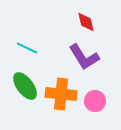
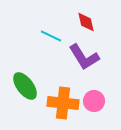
cyan line: moved 24 px right, 12 px up
orange cross: moved 2 px right, 9 px down
pink circle: moved 1 px left
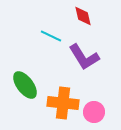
red diamond: moved 3 px left, 6 px up
green ellipse: moved 1 px up
pink circle: moved 11 px down
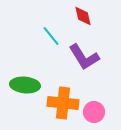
cyan line: rotated 25 degrees clockwise
green ellipse: rotated 48 degrees counterclockwise
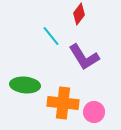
red diamond: moved 4 px left, 2 px up; rotated 50 degrees clockwise
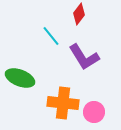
green ellipse: moved 5 px left, 7 px up; rotated 16 degrees clockwise
